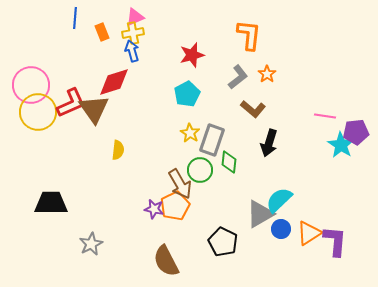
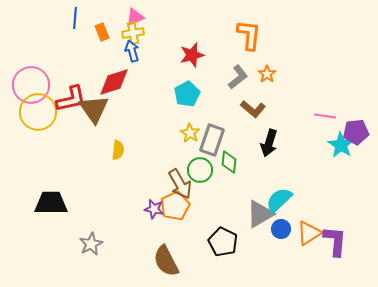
red L-shape: moved 4 px up; rotated 12 degrees clockwise
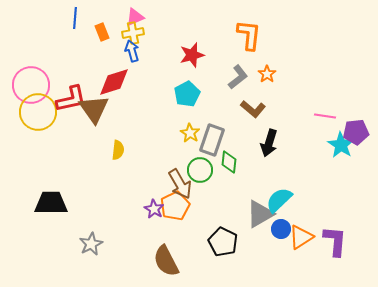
purple star: rotated 18 degrees clockwise
orange triangle: moved 8 px left, 4 px down
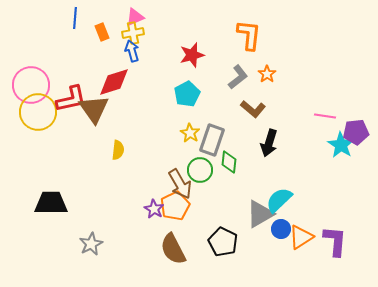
brown semicircle: moved 7 px right, 12 px up
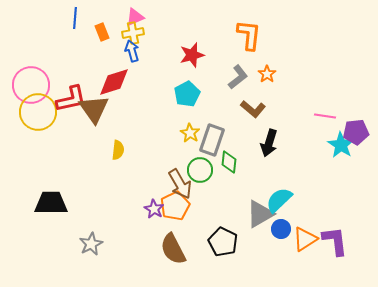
orange triangle: moved 4 px right, 2 px down
purple L-shape: rotated 12 degrees counterclockwise
